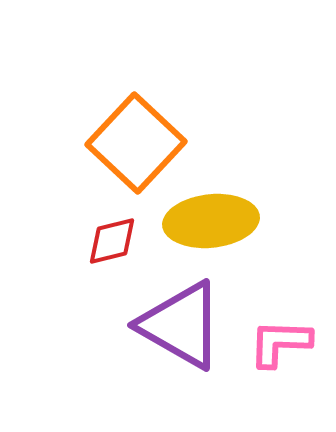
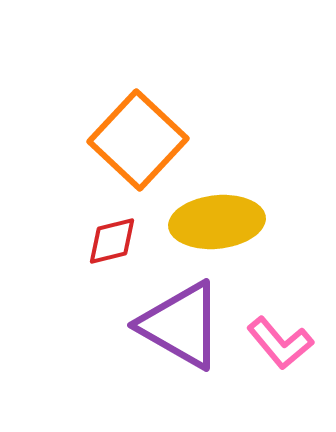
orange square: moved 2 px right, 3 px up
yellow ellipse: moved 6 px right, 1 px down
pink L-shape: rotated 132 degrees counterclockwise
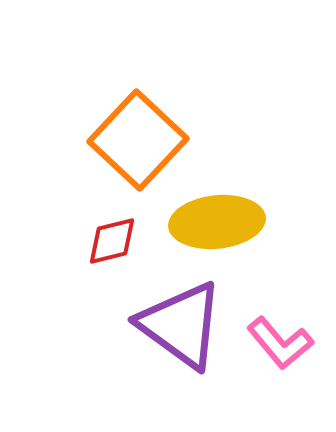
purple triangle: rotated 6 degrees clockwise
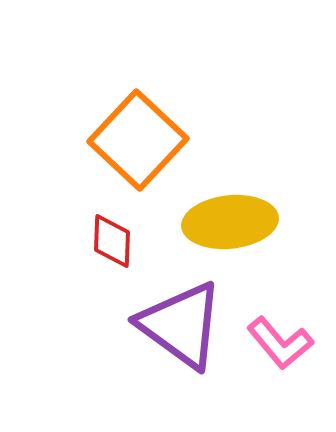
yellow ellipse: moved 13 px right
red diamond: rotated 74 degrees counterclockwise
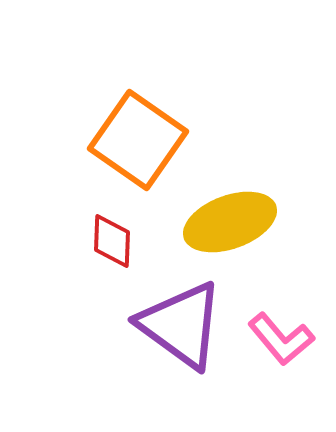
orange square: rotated 8 degrees counterclockwise
yellow ellipse: rotated 14 degrees counterclockwise
pink L-shape: moved 1 px right, 4 px up
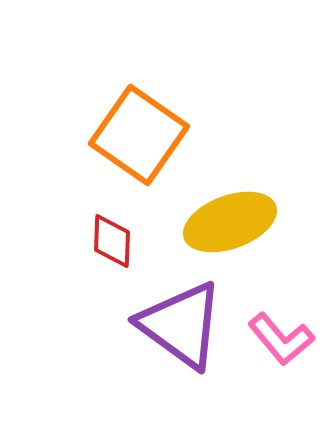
orange square: moved 1 px right, 5 px up
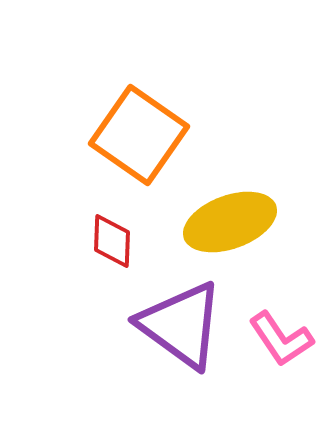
pink L-shape: rotated 6 degrees clockwise
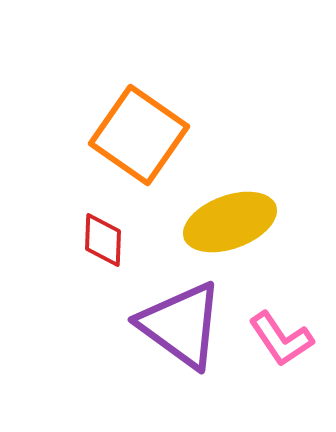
red diamond: moved 9 px left, 1 px up
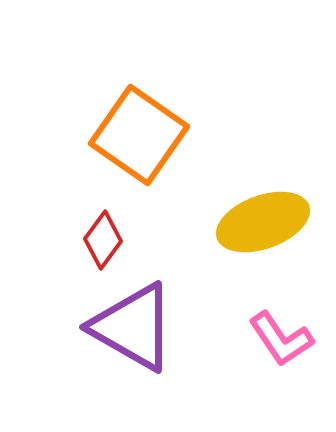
yellow ellipse: moved 33 px right
red diamond: rotated 34 degrees clockwise
purple triangle: moved 48 px left, 2 px down; rotated 6 degrees counterclockwise
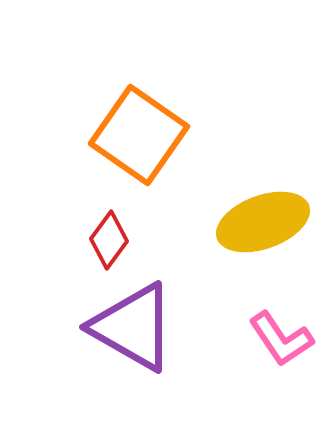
red diamond: moved 6 px right
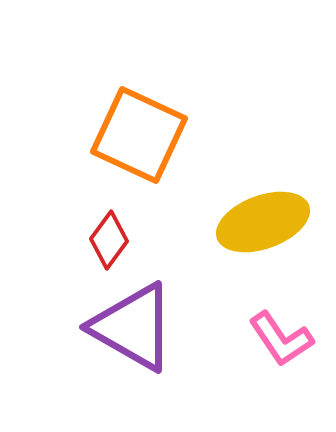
orange square: rotated 10 degrees counterclockwise
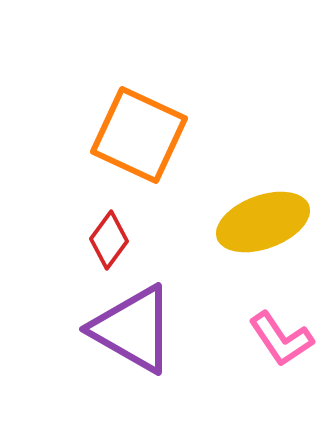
purple triangle: moved 2 px down
